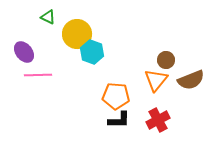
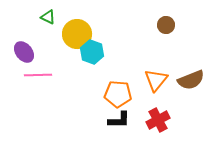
brown circle: moved 35 px up
orange pentagon: moved 2 px right, 2 px up
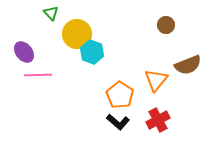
green triangle: moved 3 px right, 4 px up; rotated 21 degrees clockwise
brown semicircle: moved 3 px left, 15 px up
orange pentagon: moved 2 px right, 1 px down; rotated 28 degrees clockwise
black L-shape: moved 1 px left, 2 px down; rotated 40 degrees clockwise
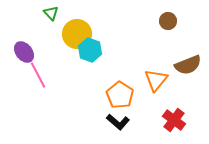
brown circle: moved 2 px right, 4 px up
cyan hexagon: moved 2 px left, 2 px up
pink line: rotated 64 degrees clockwise
red cross: moved 16 px right; rotated 25 degrees counterclockwise
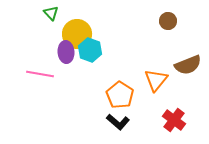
purple ellipse: moved 42 px right; rotated 35 degrees clockwise
pink line: moved 2 px right, 1 px up; rotated 52 degrees counterclockwise
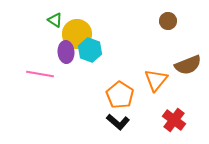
green triangle: moved 4 px right, 7 px down; rotated 14 degrees counterclockwise
